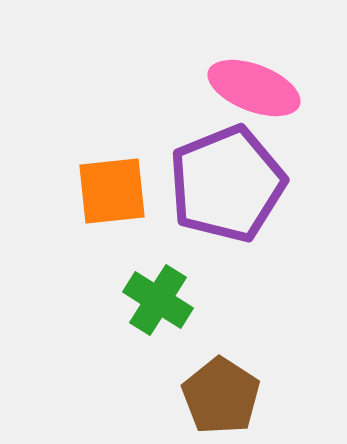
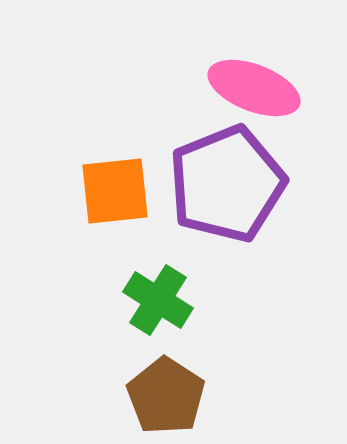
orange square: moved 3 px right
brown pentagon: moved 55 px left
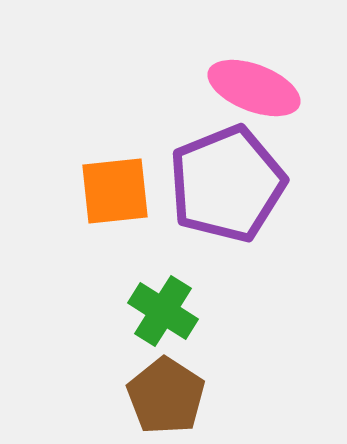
green cross: moved 5 px right, 11 px down
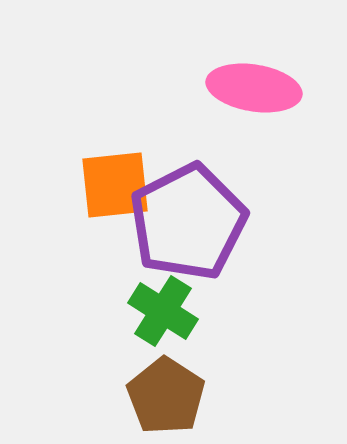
pink ellipse: rotated 12 degrees counterclockwise
purple pentagon: moved 39 px left, 38 px down; rotated 5 degrees counterclockwise
orange square: moved 6 px up
